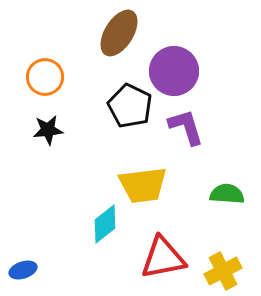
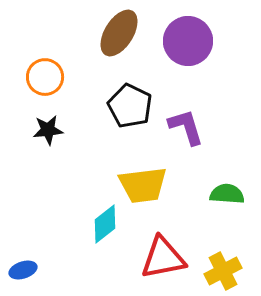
purple circle: moved 14 px right, 30 px up
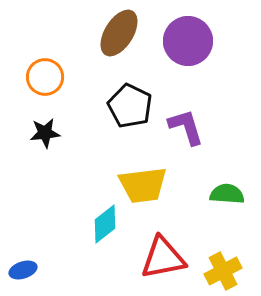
black star: moved 3 px left, 3 px down
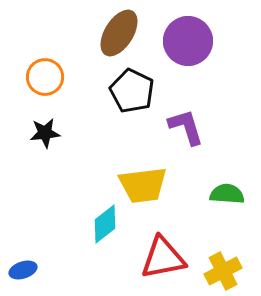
black pentagon: moved 2 px right, 15 px up
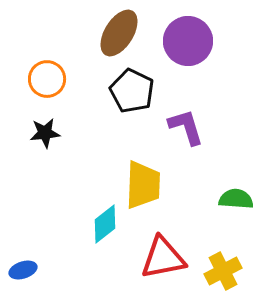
orange circle: moved 2 px right, 2 px down
yellow trapezoid: rotated 81 degrees counterclockwise
green semicircle: moved 9 px right, 5 px down
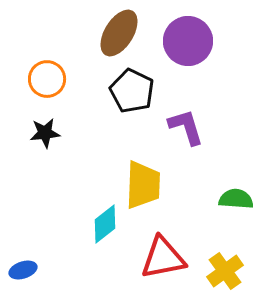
yellow cross: moved 2 px right; rotated 9 degrees counterclockwise
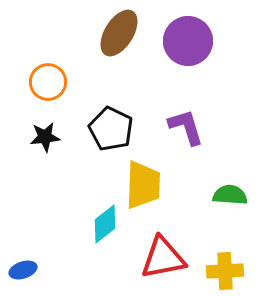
orange circle: moved 1 px right, 3 px down
black pentagon: moved 21 px left, 38 px down
black star: moved 4 px down
green semicircle: moved 6 px left, 4 px up
yellow cross: rotated 33 degrees clockwise
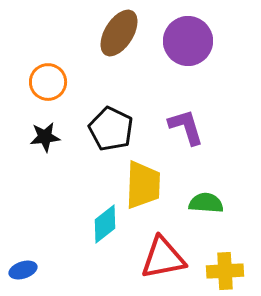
green semicircle: moved 24 px left, 8 px down
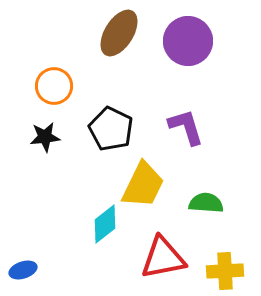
orange circle: moved 6 px right, 4 px down
yellow trapezoid: rotated 24 degrees clockwise
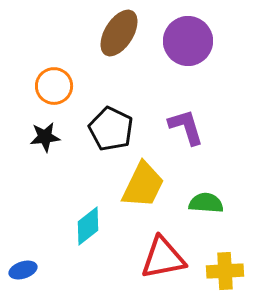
cyan diamond: moved 17 px left, 2 px down
